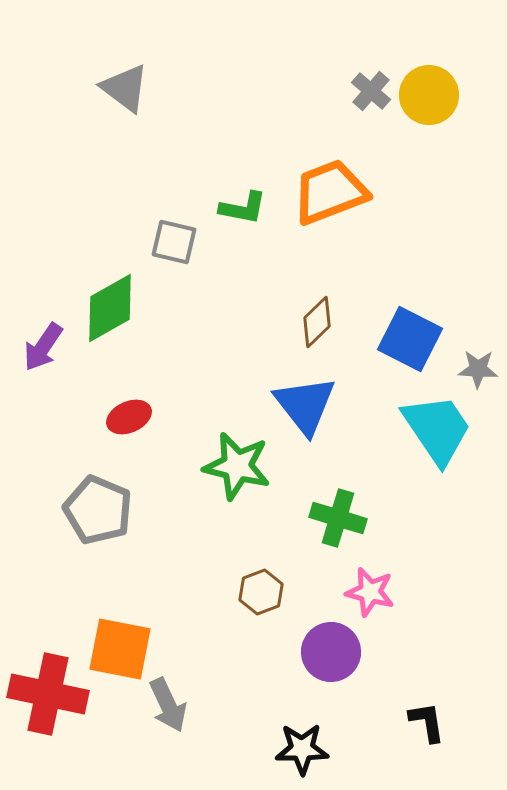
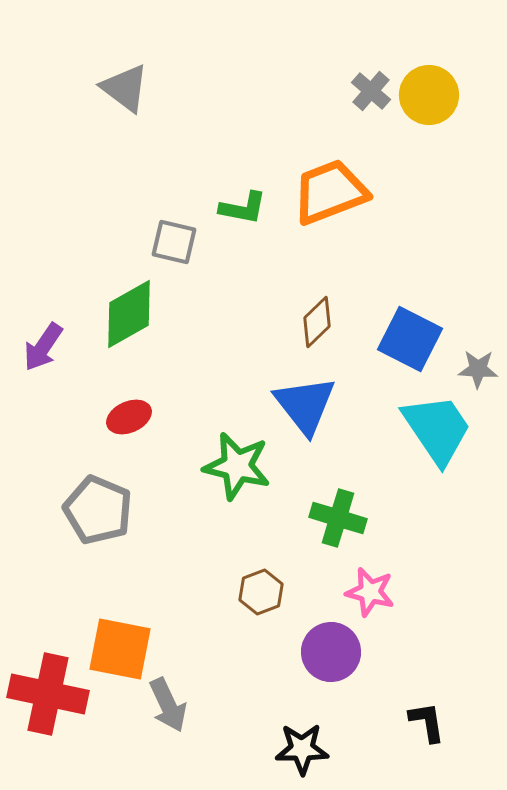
green diamond: moved 19 px right, 6 px down
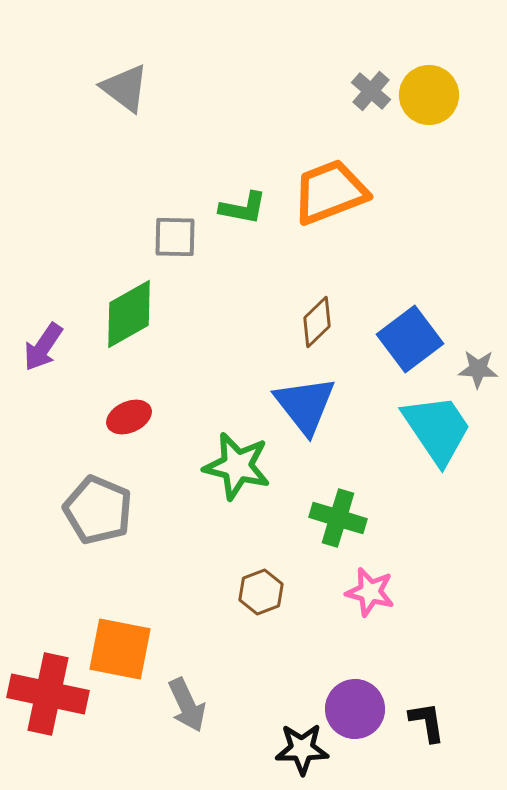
gray square: moved 1 px right, 5 px up; rotated 12 degrees counterclockwise
blue square: rotated 26 degrees clockwise
purple circle: moved 24 px right, 57 px down
gray arrow: moved 19 px right
